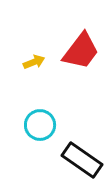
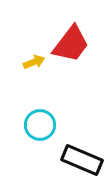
red trapezoid: moved 10 px left, 7 px up
black rectangle: rotated 12 degrees counterclockwise
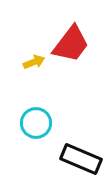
cyan circle: moved 4 px left, 2 px up
black rectangle: moved 1 px left, 1 px up
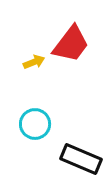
cyan circle: moved 1 px left, 1 px down
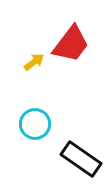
yellow arrow: rotated 15 degrees counterclockwise
black rectangle: rotated 12 degrees clockwise
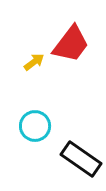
cyan circle: moved 2 px down
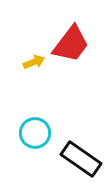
yellow arrow: rotated 15 degrees clockwise
cyan circle: moved 7 px down
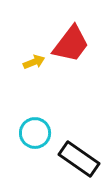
black rectangle: moved 2 px left
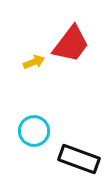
cyan circle: moved 1 px left, 2 px up
black rectangle: rotated 15 degrees counterclockwise
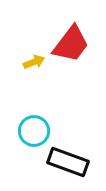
black rectangle: moved 11 px left, 3 px down
